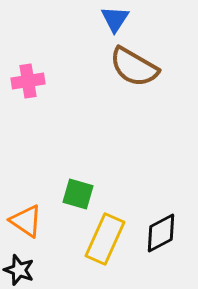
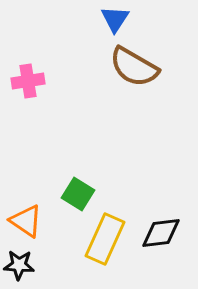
green square: rotated 16 degrees clockwise
black diamond: rotated 21 degrees clockwise
black star: moved 5 px up; rotated 16 degrees counterclockwise
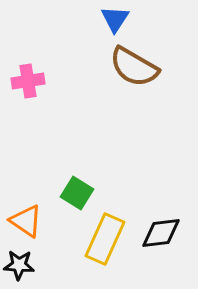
green square: moved 1 px left, 1 px up
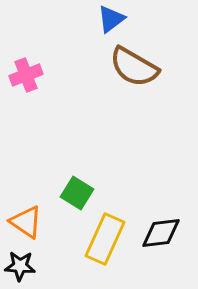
blue triangle: moved 4 px left; rotated 20 degrees clockwise
pink cross: moved 2 px left, 6 px up; rotated 12 degrees counterclockwise
orange triangle: moved 1 px down
black star: moved 1 px right, 1 px down
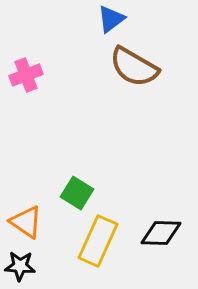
black diamond: rotated 9 degrees clockwise
yellow rectangle: moved 7 px left, 2 px down
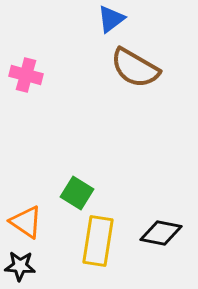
brown semicircle: moved 1 px right, 1 px down
pink cross: rotated 36 degrees clockwise
black diamond: rotated 9 degrees clockwise
yellow rectangle: rotated 15 degrees counterclockwise
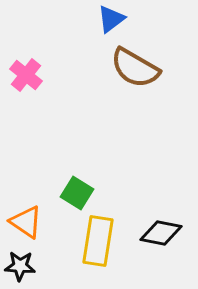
pink cross: rotated 24 degrees clockwise
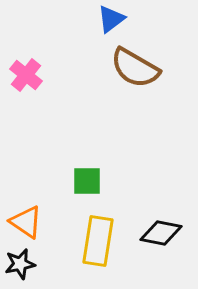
green square: moved 10 px right, 12 px up; rotated 32 degrees counterclockwise
black star: moved 2 px up; rotated 16 degrees counterclockwise
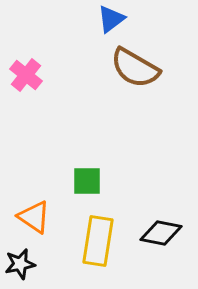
orange triangle: moved 8 px right, 5 px up
